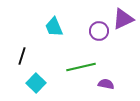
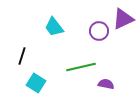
cyan trapezoid: rotated 15 degrees counterclockwise
cyan square: rotated 12 degrees counterclockwise
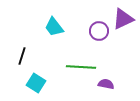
green line: rotated 16 degrees clockwise
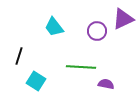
purple circle: moved 2 px left
black line: moved 3 px left
cyan square: moved 2 px up
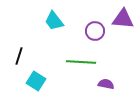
purple triangle: rotated 30 degrees clockwise
cyan trapezoid: moved 6 px up
purple circle: moved 2 px left
green line: moved 5 px up
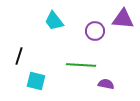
green line: moved 3 px down
cyan square: rotated 18 degrees counterclockwise
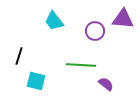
purple semicircle: rotated 28 degrees clockwise
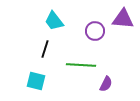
black line: moved 26 px right, 7 px up
purple semicircle: rotated 77 degrees clockwise
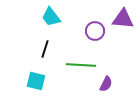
cyan trapezoid: moved 3 px left, 4 px up
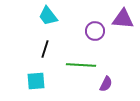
cyan trapezoid: moved 3 px left, 1 px up
cyan square: rotated 18 degrees counterclockwise
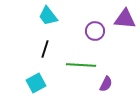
purple triangle: moved 2 px right
cyan square: moved 2 px down; rotated 24 degrees counterclockwise
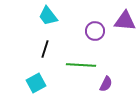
purple triangle: moved 2 px down
